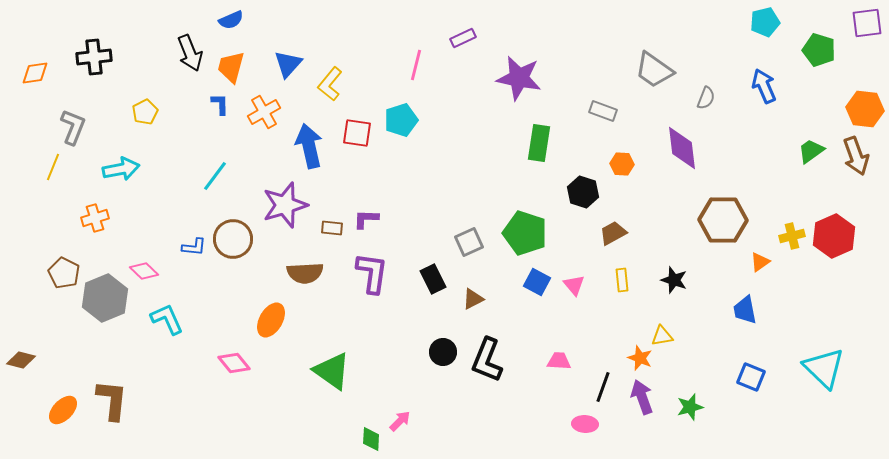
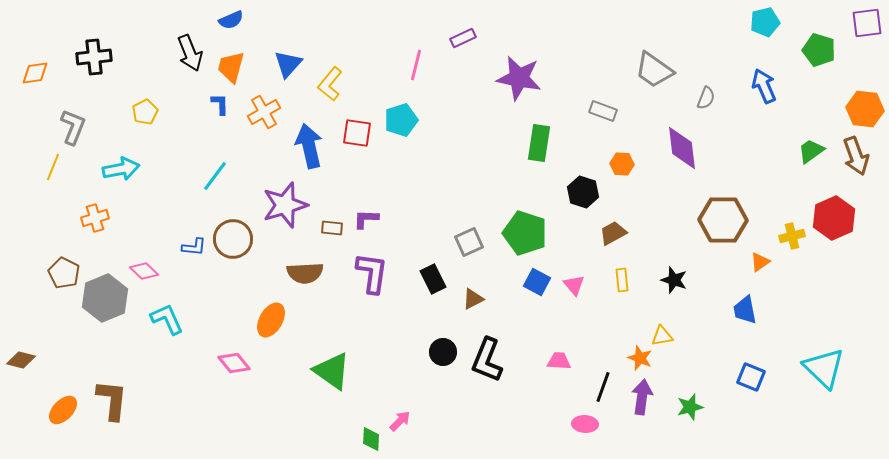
red hexagon at (834, 236): moved 18 px up
purple arrow at (642, 397): rotated 28 degrees clockwise
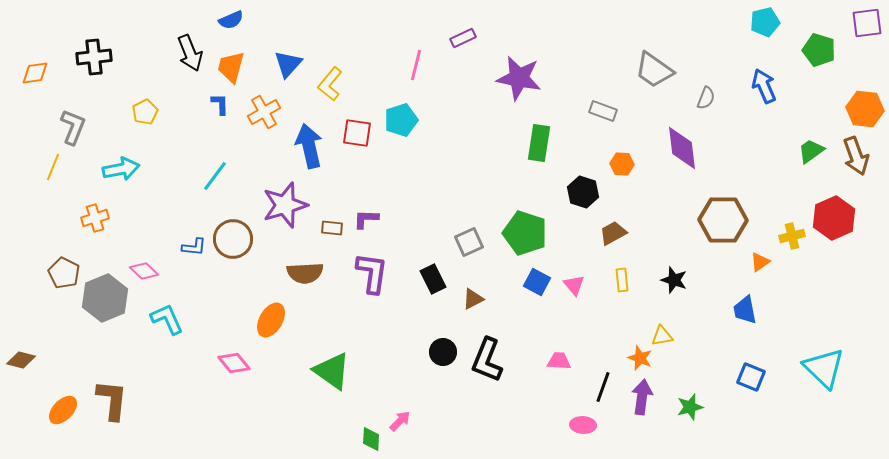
pink ellipse at (585, 424): moved 2 px left, 1 px down
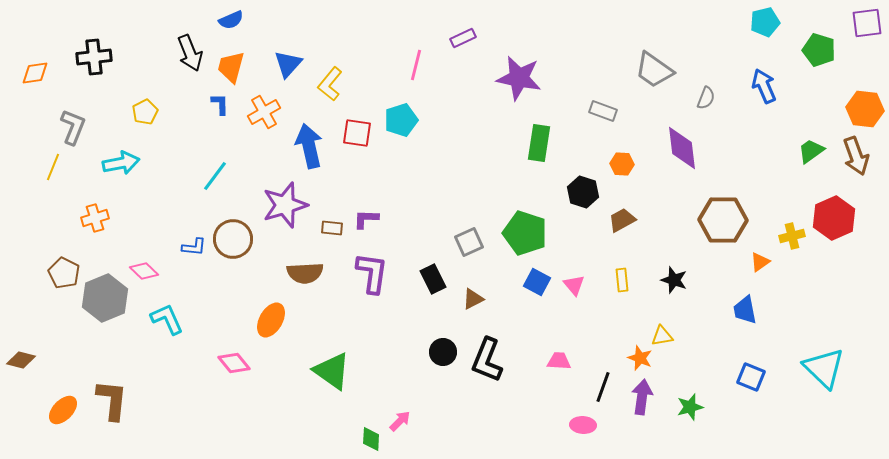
cyan arrow at (121, 169): moved 6 px up
brown trapezoid at (613, 233): moved 9 px right, 13 px up
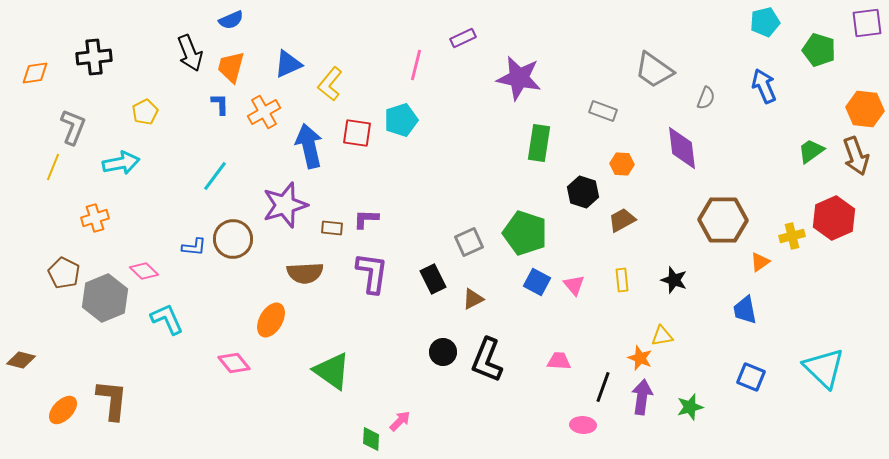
blue triangle at (288, 64): rotated 24 degrees clockwise
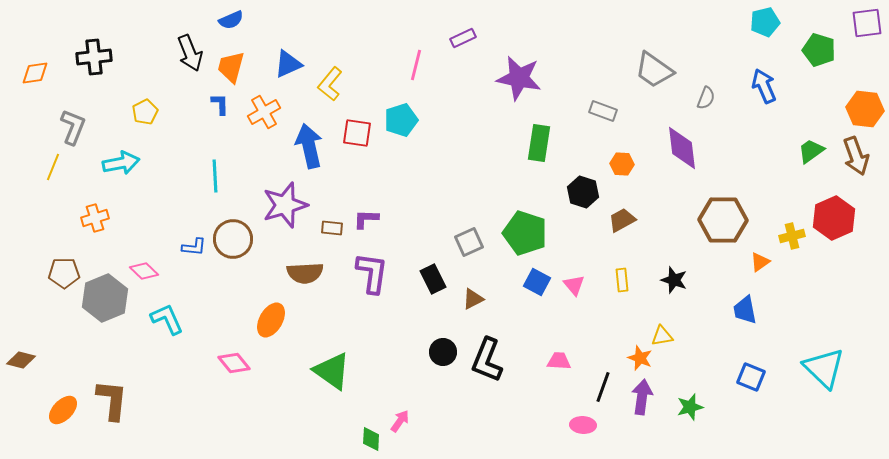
cyan line at (215, 176): rotated 40 degrees counterclockwise
brown pentagon at (64, 273): rotated 28 degrees counterclockwise
pink arrow at (400, 421): rotated 10 degrees counterclockwise
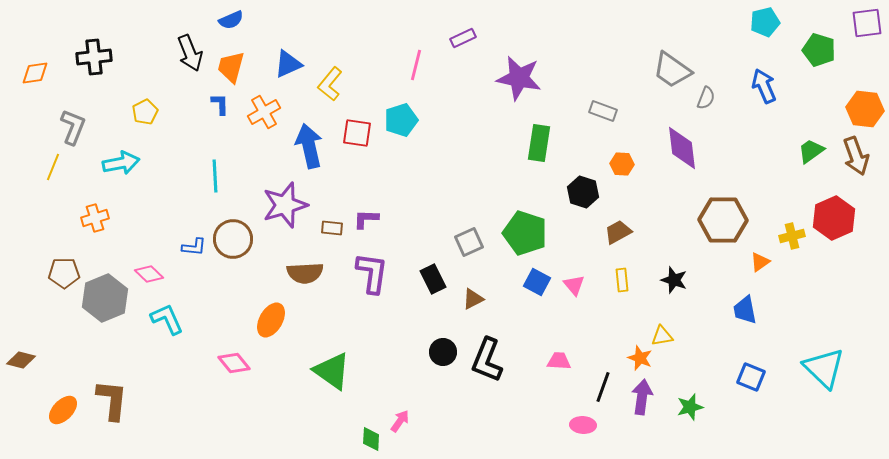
gray trapezoid at (654, 70): moved 18 px right
brown trapezoid at (622, 220): moved 4 px left, 12 px down
pink diamond at (144, 271): moved 5 px right, 3 px down
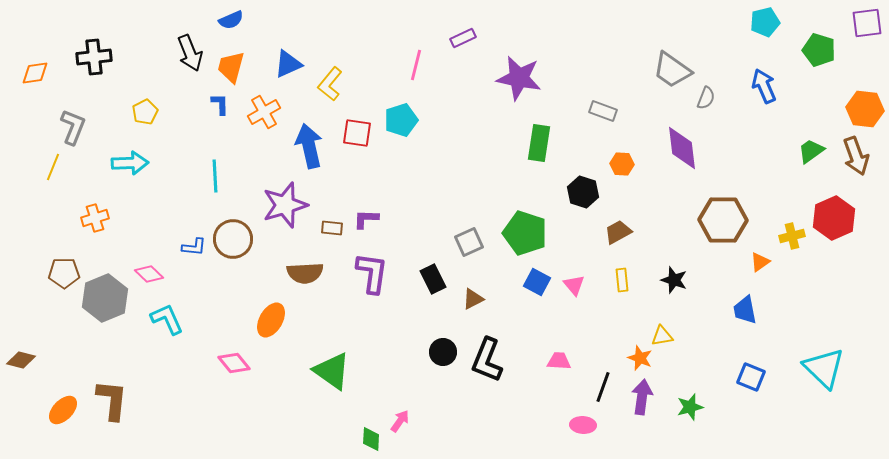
cyan arrow at (121, 163): moved 9 px right; rotated 9 degrees clockwise
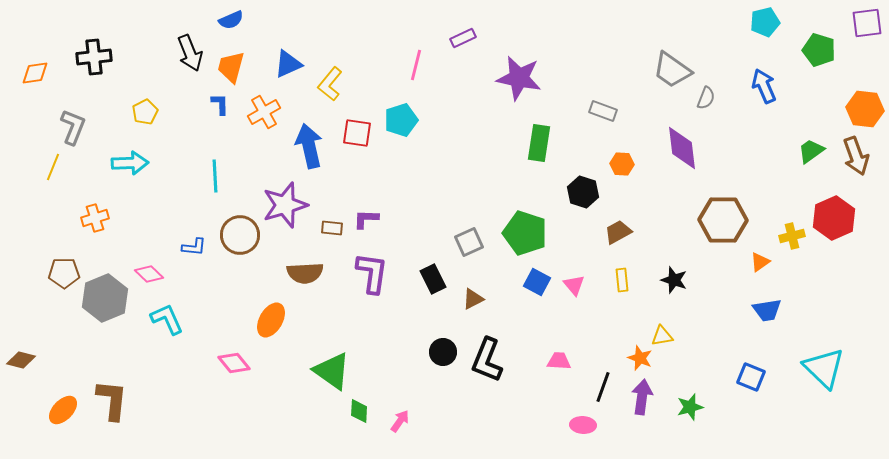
brown circle at (233, 239): moved 7 px right, 4 px up
blue trapezoid at (745, 310): moved 22 px right; rotated 88 degrees counterclockwise
green diamond at (371, 439): moved 12 px left, 28 px up
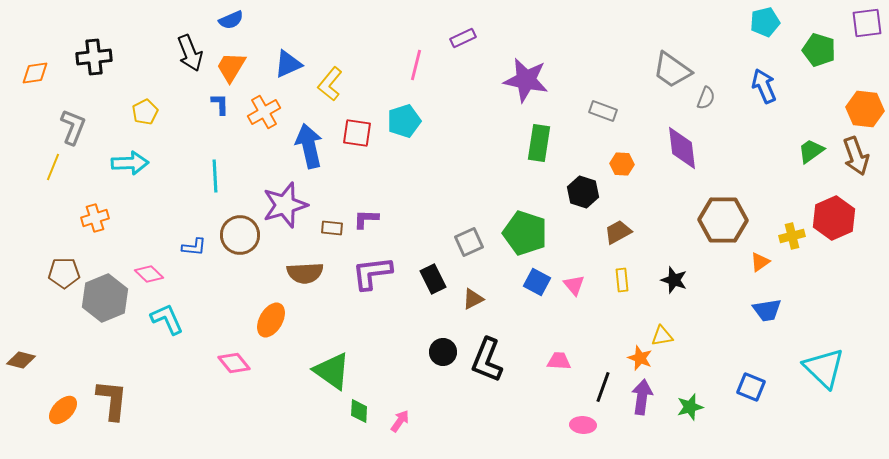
orange trapezoid at (231, 67): rotated 16 degrees clockwise
purple star at (519, 78): moved 7 px right, 2 px down
cyan pentagon at (401, 120): moved 3 px right, 1 px down
purple L-shape at (372, 273): rotated 105 degrees counterclockwise
blue square at (751, 377): moved 10 px down
